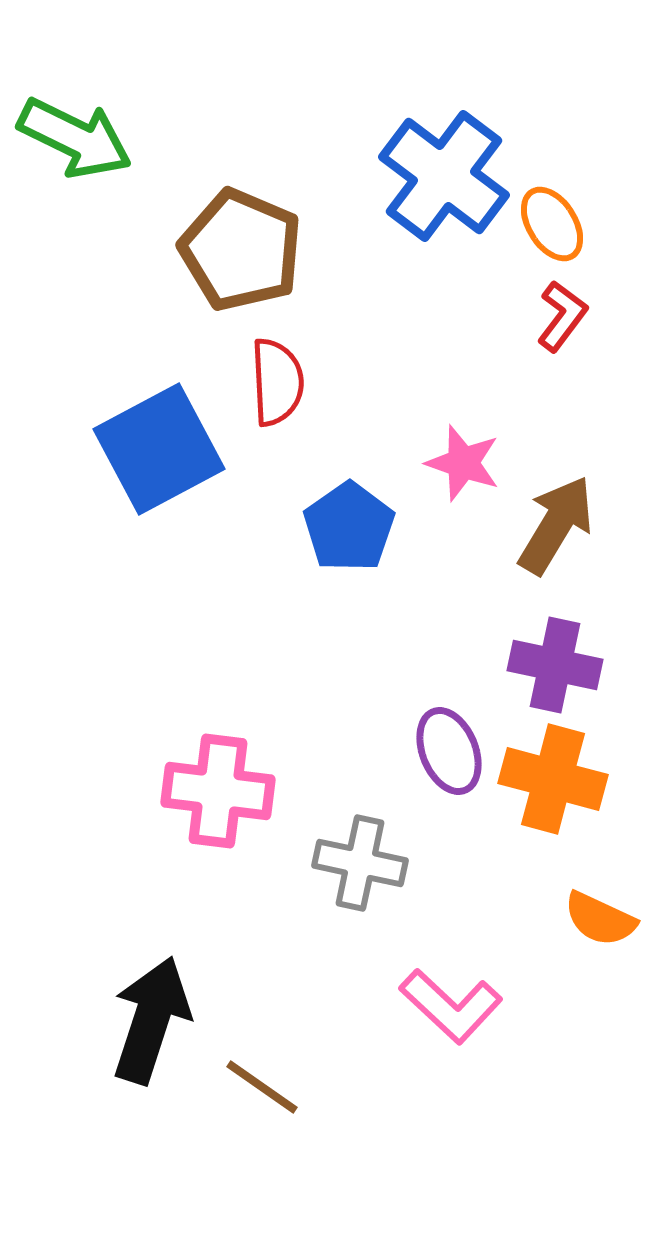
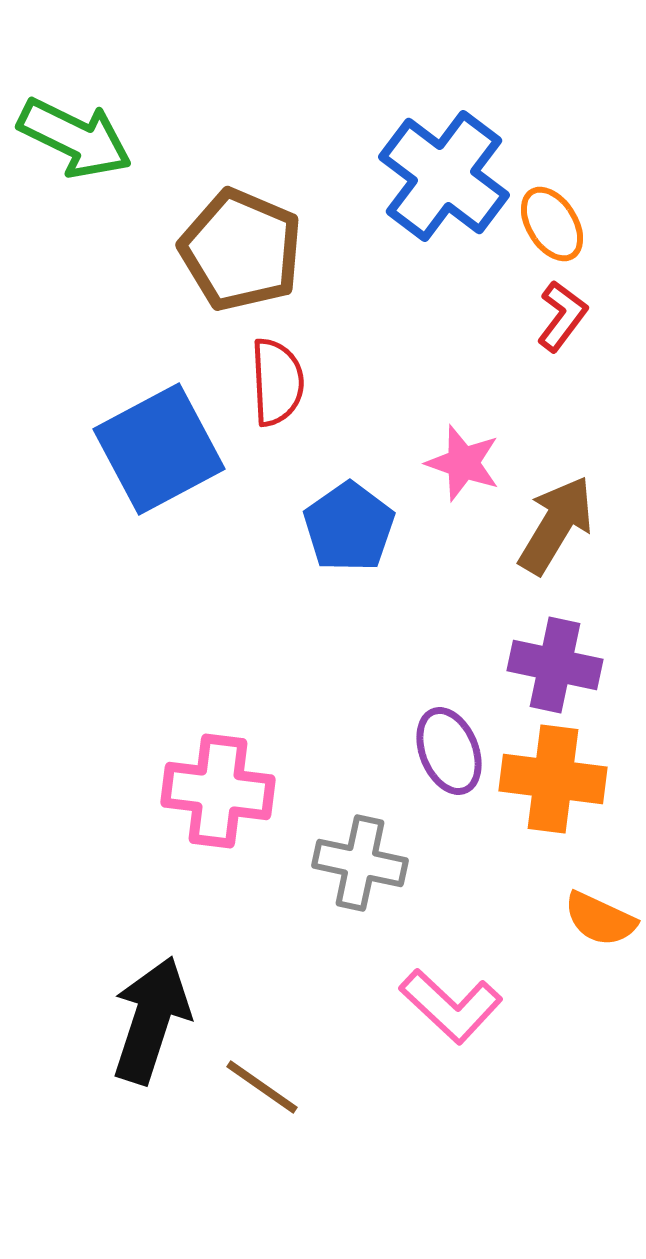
orange cross: rotated 8 degrees counterclockwise
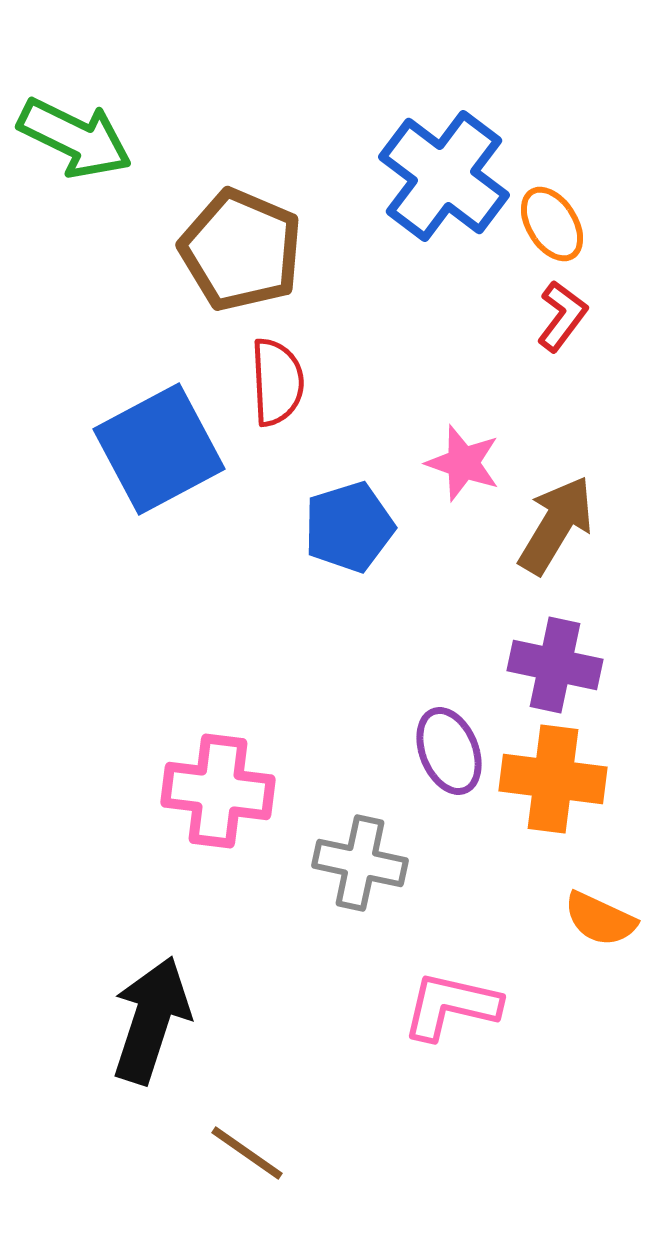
blue pentagon: rotated 18 degrees clockwise
pink L-shape: rotated 150 degrees clockwise
brown line: moved 15 px left, 66 px down
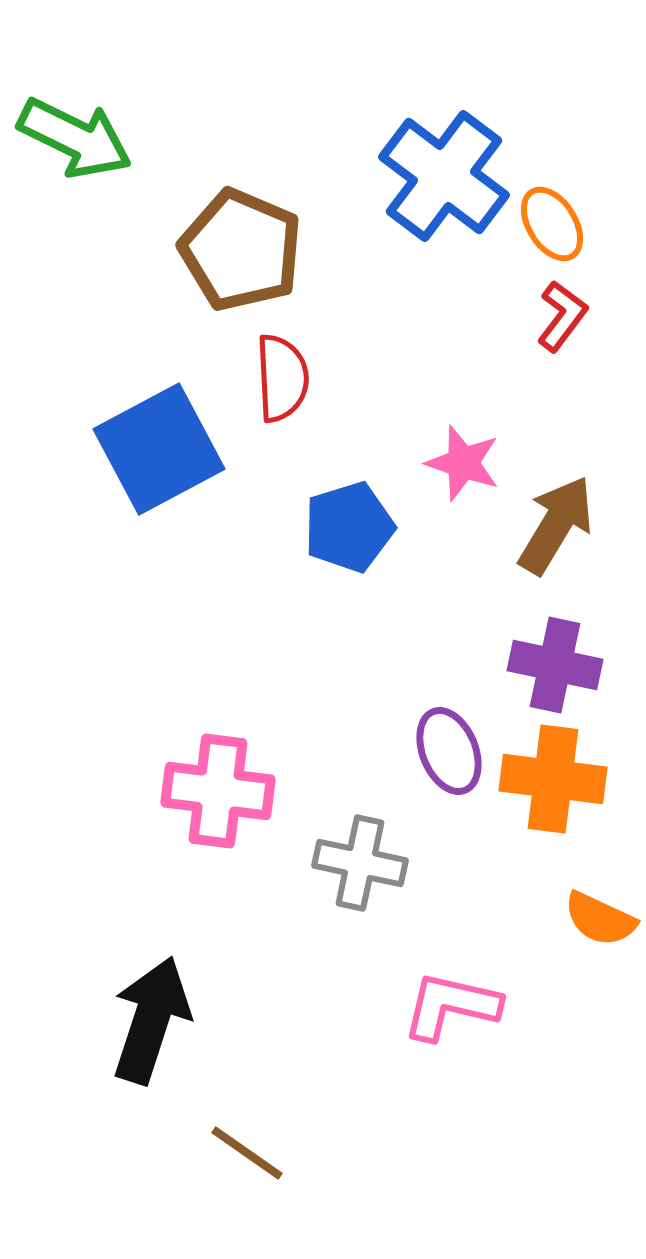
red semicircle: moved 5 px right, 4 px up
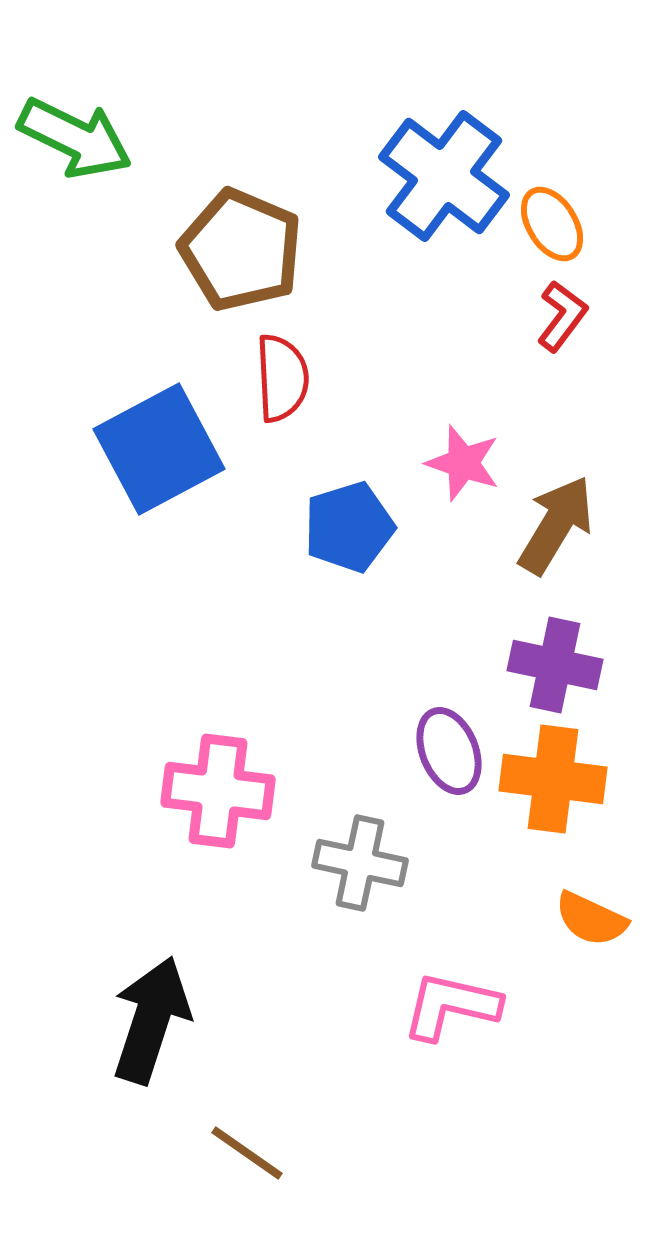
orange semicircle: moved 9 px left
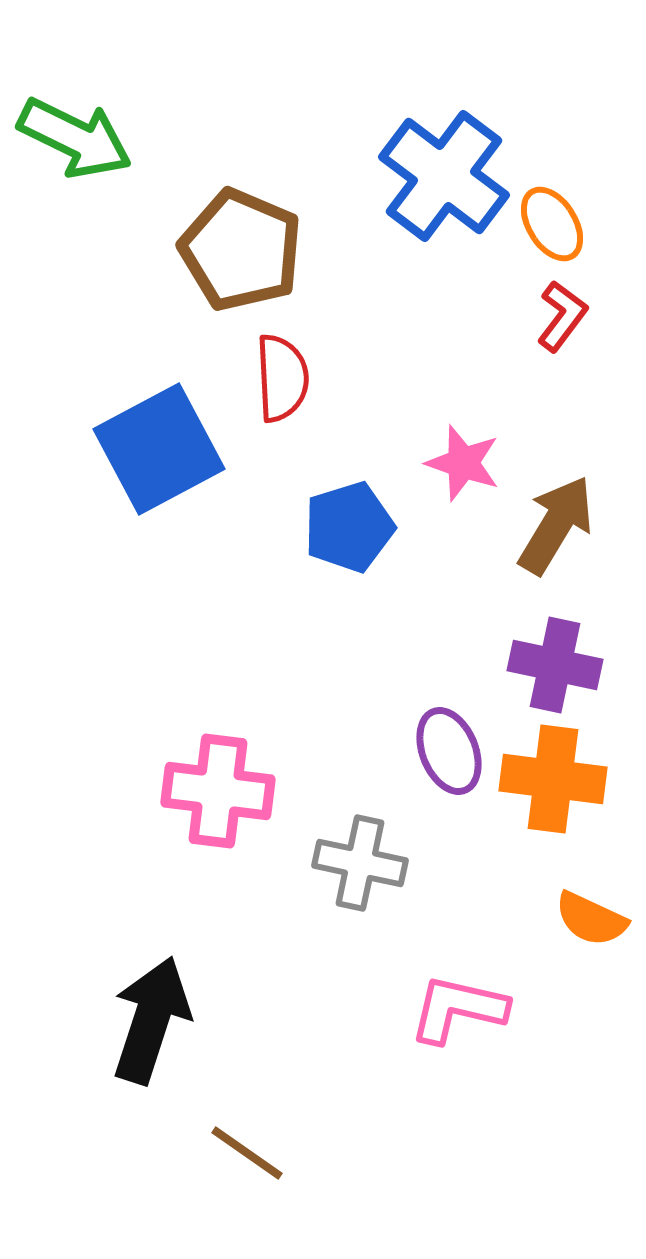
pink L-shape: moved 7 px right, 3 px down
